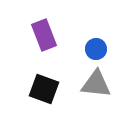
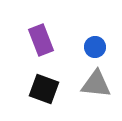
purple rectangle: moved 3 px left, 5 px down
blue circle: moved 1 px left, 2 px up
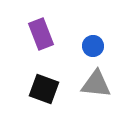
purple rectangle: moved 6 px up
blue circle: moved 2 px left, 1 px up
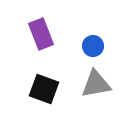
gray triangle: rotated 16 degrees counterclockwise
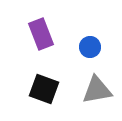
blue circle: moved 3 px left, 1 px down
gray triangle: moved 1 px right, 6 px down
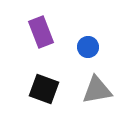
purple rectangle: moved 2 px up
blue circle: moved 2 px left
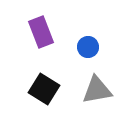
black square: rotated 12 degrees clockwise
